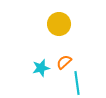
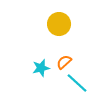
cyan line: rotated 40 degrees counterclockwise
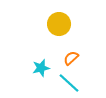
orange semicircle: moved 7 px right, 4 px up
cyan line: moved 8 px left
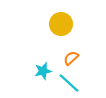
yellow circle: moved 2 px right
cyan star: moved 2 px right, 3 px down
